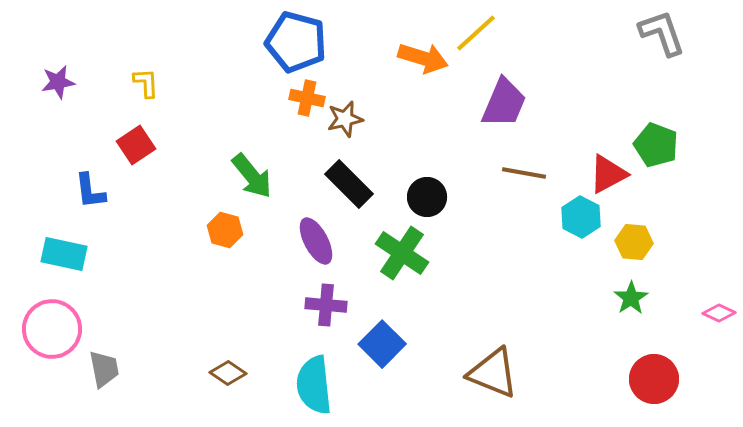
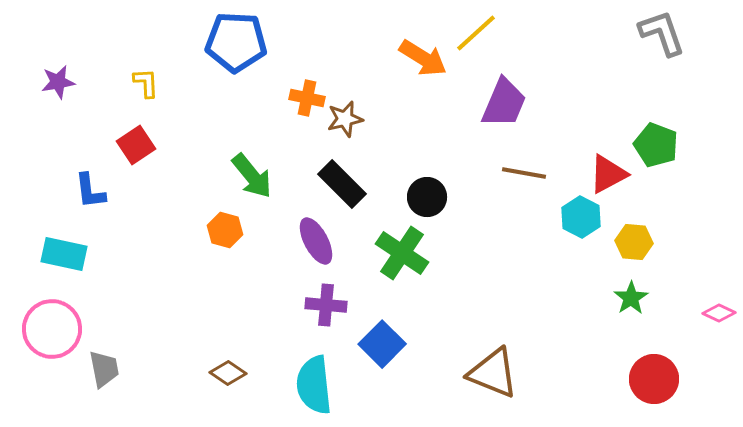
blue pentagon: moved 60 px left; rotated 12 degrees counterclockwise
orange arrow: rotated 15 degrees clockwise
black rectangle: moved 7 px left
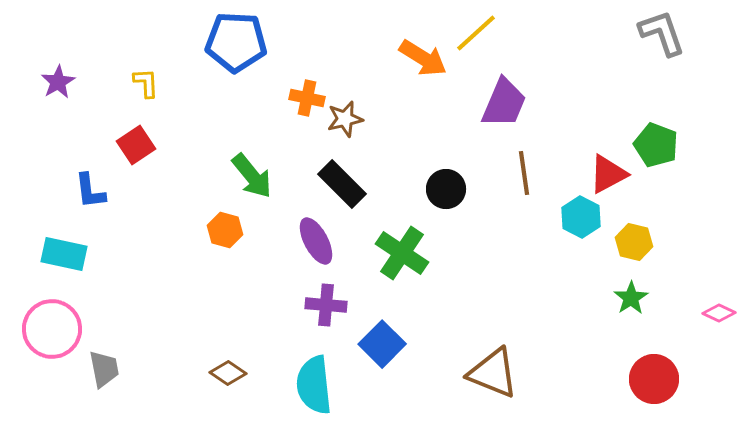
purple star: rotated 20 degrees counterclockwise
brown line: rotated 72 degrees clockwise
black circle: moved 19 px right, 8 px up
yellow hexagon: rotated 9 degrees clockwise
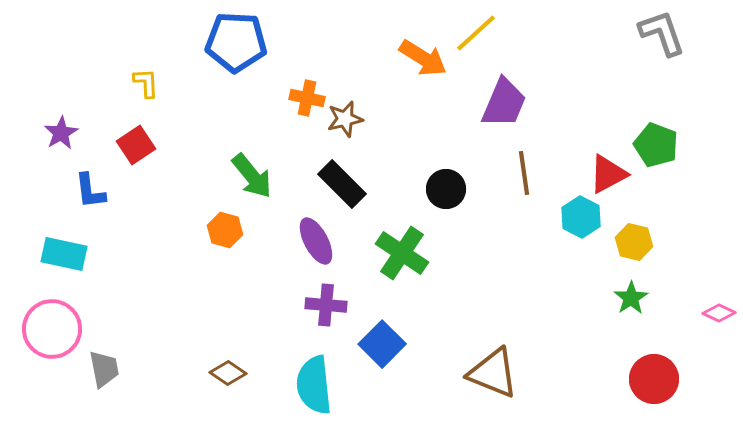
purple star: moved 3 px right, 51 px down
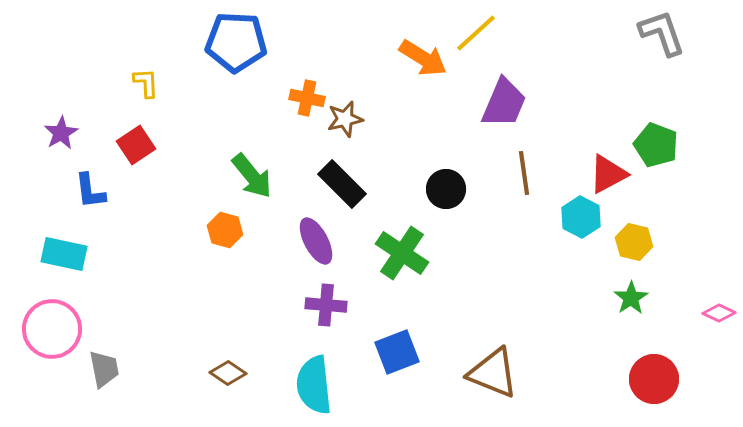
blue square: moved 15 px right, 8 px down; rotated 24 degrees clockwise
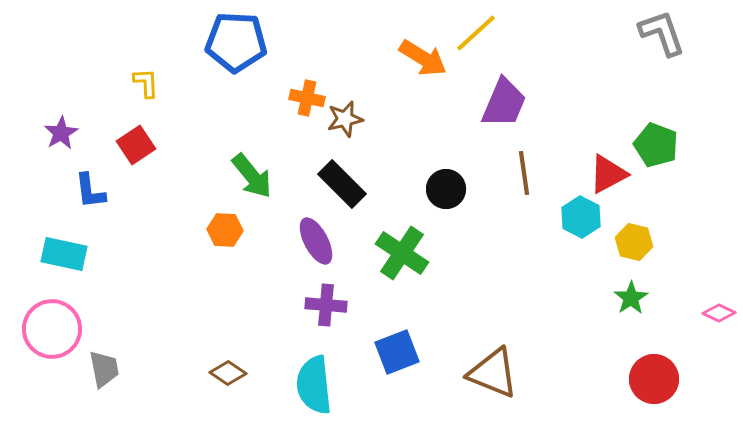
orange hexagon: rotated 12 degrees counterclockwise
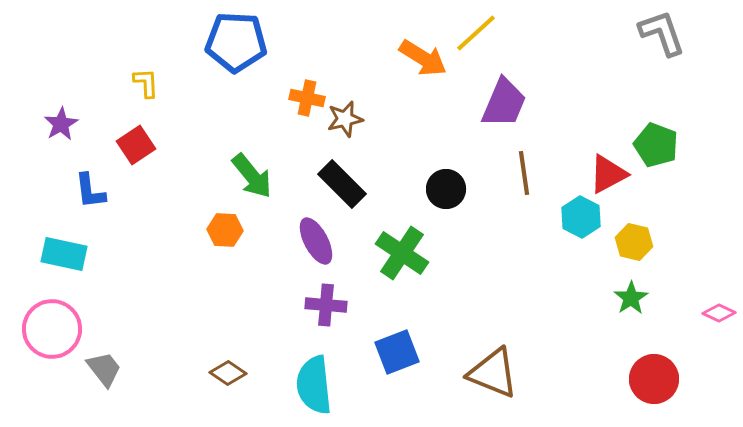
purple star: moved 9 px up
gray trapezoid: rotated 27 degrees counterclockwise
